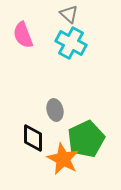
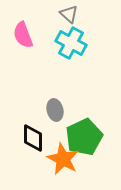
green pentagon: moved 2 px left, 2 px up
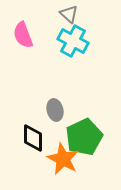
cyan cross: moved 2 px right, 2 px up
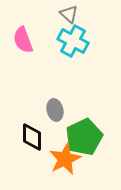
pink semicircle: moved 5 px down
black diamond: moved 1 px left, 1 px up
orange star: moved 2 px right; rotated 20 degrees clockwise
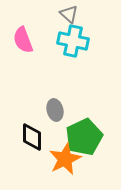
cyan cross: rotated 16 degrees counterclockwise
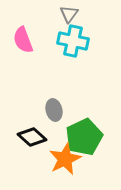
gray triangle: rotated 24 degrees clockwise
gray ellipse: moved 1 px left
black diamond: rotated 48 degrees counterclockwise
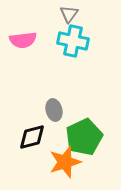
pink semicircle: rotated 76 degrees counterclockwise
black diamond: rotated 56 degrees counterclockwise
orange star: moved 3 px down; rotated 8 degrees clockwise
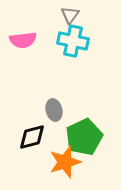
gray triangle: moved 1 px right, 1 px down
